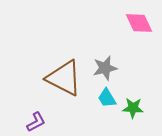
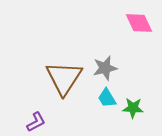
brown triangle: rotated 36 degrees clockwise
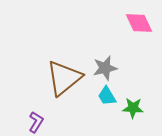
brown triangle: rotated 18 degrees clockwise
cyan trapezoid: moved 2 px up
purple L-shape: rotated 30 degrees counterclockwise
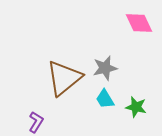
cyan trapezoid: moved 2 px left, 3 px down
green star: moved 3 px right, 1 px up; rotated 10 degrees clockwise
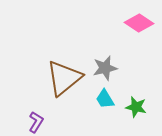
pink diamond: rotated 32 degrees counterclockwise
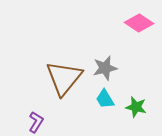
brown triangle: rotated 12 degrees counterclockwise
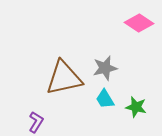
brown triangle: rotated 39 degrees clockwise
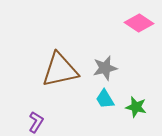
brown triangle: moved 4 px left, 8 px up
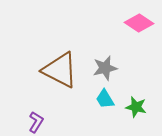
brown triangle: rotated 39 degrees clockwise
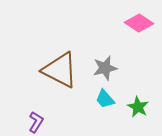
cyan trapezoid: rotated 10 degrees counterclockwise
green star: moved 2 px right; rotated 15 degrees clockwise
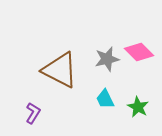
pink diamond: moved 29 px down; rotated 12 degrees clockwise
gray star: moved 2 px right, 9 px up
cyan trapezoid: rotated 15 degrees clockwise
purple L-shape: moved 3 px left, 9 px up
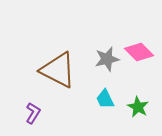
brown triangle: moved 2 px left
